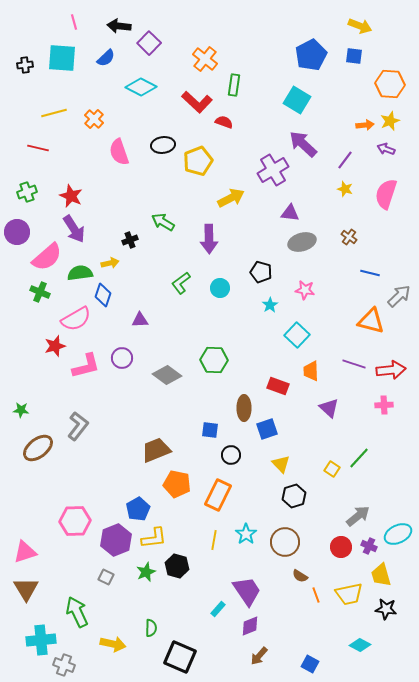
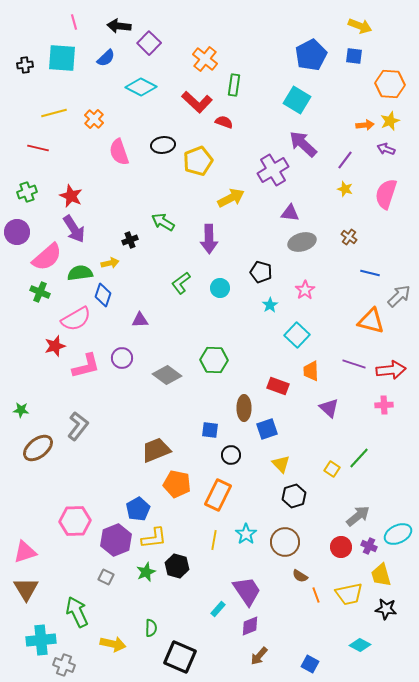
pink star at (305, 290): rotated 30 degrees clockwise
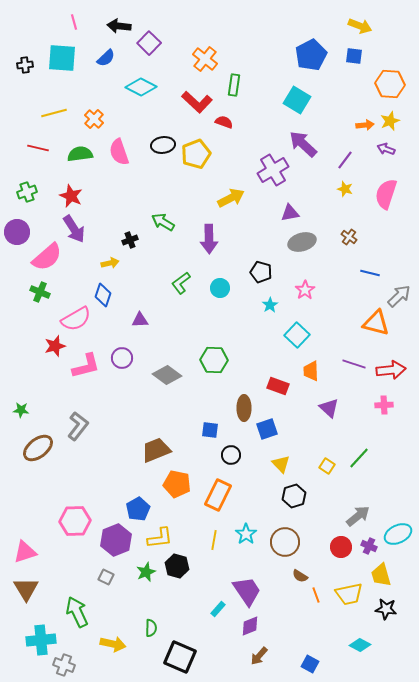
yellow pentagon at (198, 161): moved 2 px left, 7 px up
purple triangle at (290, 213): rotated 18 degrees counterclockwise
green semicircle at (80, 273): moved 119 px up
orange triangle at (371, 321): moved 5 px right, 2 px down
yellow square at (332, 469): moved 5 px left, 3 px up
yellow L-shape at (154, 538): moved 6 px right
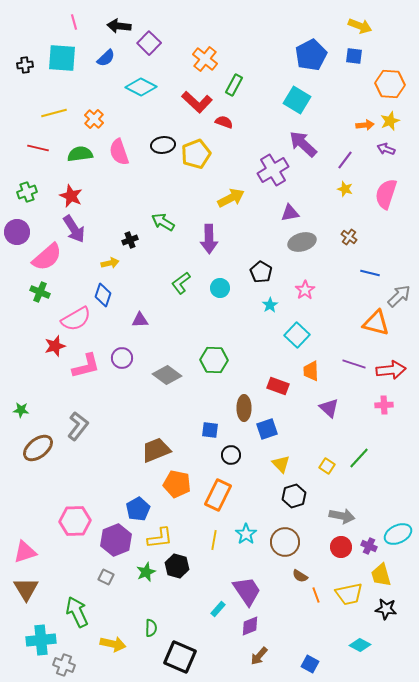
green rectangle at (234, 85): rotated 20 degrees clockwise
black pentagon at (261, 272): rotated 15 degrees clockwise
gray arrow at (358, 516): moved 16 px left; rotated 50 degrees clockwise
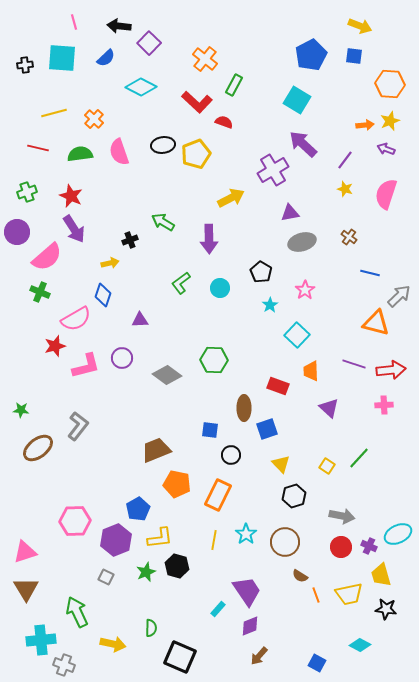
blue square at (310, 664): moved 7 px right, 1 px up
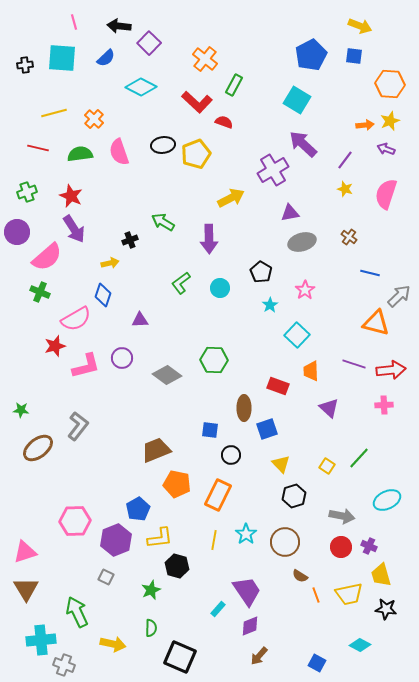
cyan ellipse at (398, 534): moved 11 px left, 34 px up
green star at (146, 572): moved 5 px right, 18 px down
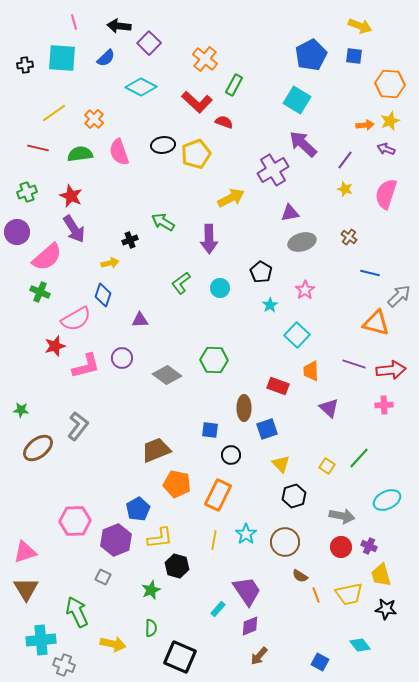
yellow line at (54, 113): rotated 20 degrees counterclockwise
gray square at (106, 577): moved 3 px left
cyan diamond at (360, 645): rotated 25 degrees clockwise
blue square at (317, 663): moved 3 px right, 1 px up
